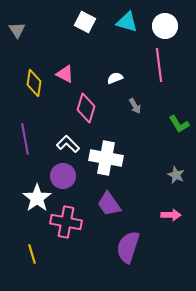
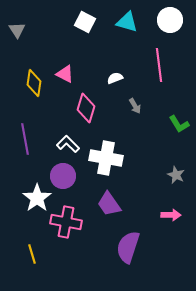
white circle: moved 5 px right, 6 px up
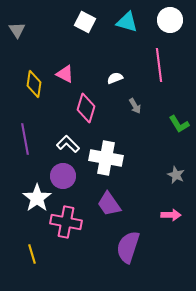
yellow diamond: moved 1 px down
